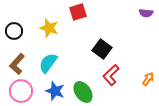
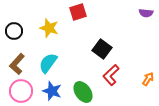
blue star: moved 3 px left
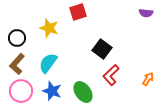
black circle: moved 3 px right, 7 px down
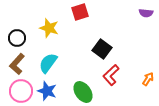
red square: moved 2 px right
blue star: moved 5 px left
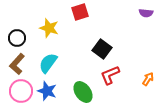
red L-shape: moved 1 px left; rotated 20 degrees clockwise
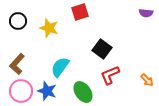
black circle: moved 1 px right, 17 px up
cyan semicircle: moved 12 px right, 4 px down
orange arrow: moved 1 px left, 1 px down; rotated 104 degrees clockwise
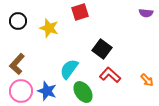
cyan semicircle: moved 9 px right, 2 px down
red L-shape: rotated 65 degrees clockwise
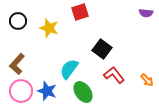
red L-shape: moved 4 px right; rotated 10 degrees clockwise
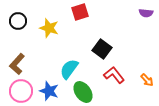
blue star: moved 2 px right
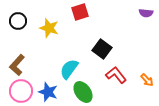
brown L-shape: moved 1 px down
red L-shape: moved 2 px right
blue star: moved 1 px left, 1 px down
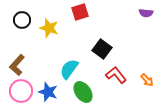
black circle: moved 4 px right, 1 px up
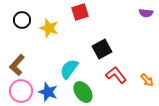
black square: rotated 24 degrees clockwise
